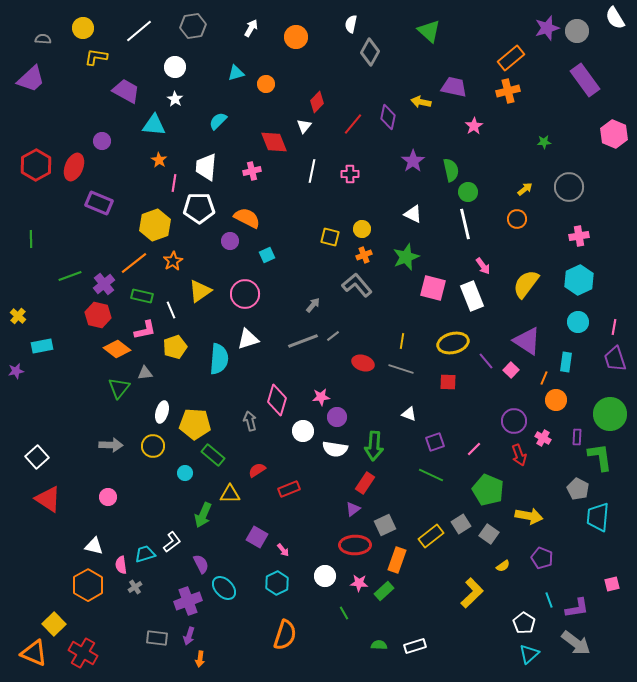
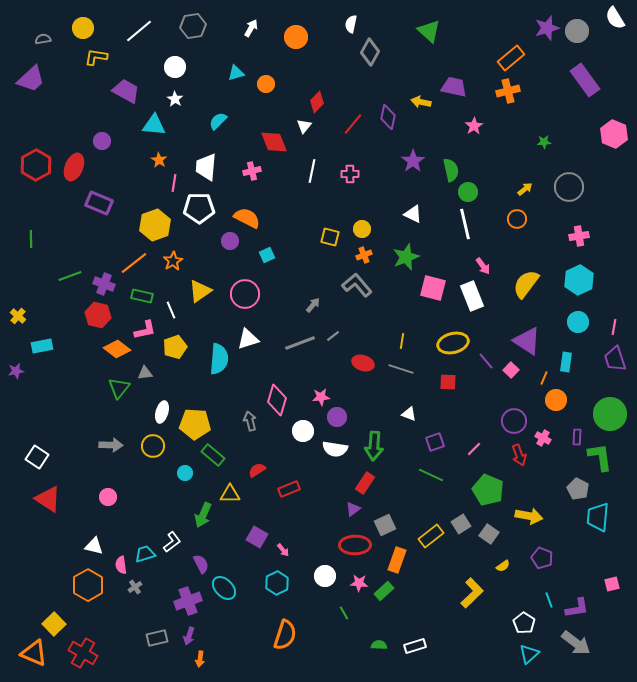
gray semicircle at (43, 39): rotated 14 degrees counterclockwise
purple cross at (104, 284): rotated 30 degrees counterclockwise
gray line at (303, 341): moved 3 px left, 2 px down
white square at (37, 457): rotated 15 degrees counterclockwise
gray rectangle at (157, 638): rotated 20 degrees counterclockwise
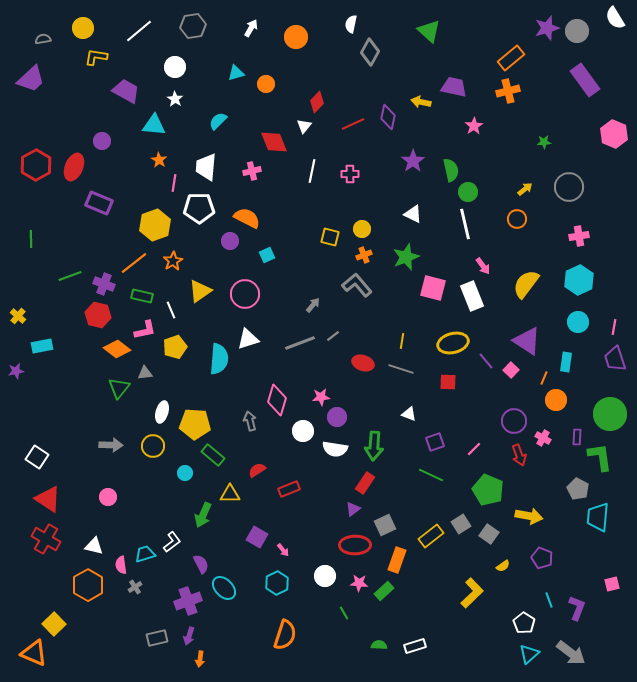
red line at (353, 124): rotated 25 degrees clockwise
purple L-shape at (577, 608): rotated 60 degrees counterclockwise
gray arrow at (576, 643): moved 5 px left, 10 px down
red cross at (83, 653): moved 37 px left, 114 px up
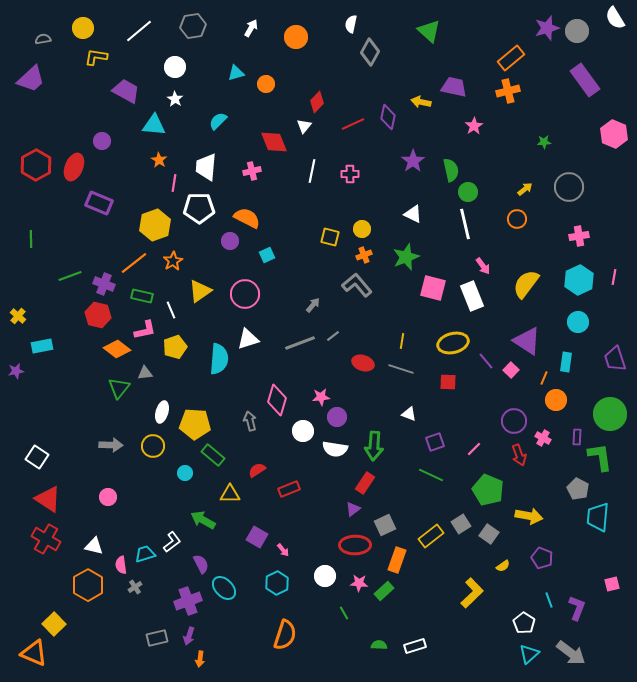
pink line at (614, 327): moved 50 px up
green arrow at (203, 515): moved 5 px down; rotated 95 degrees clockwise
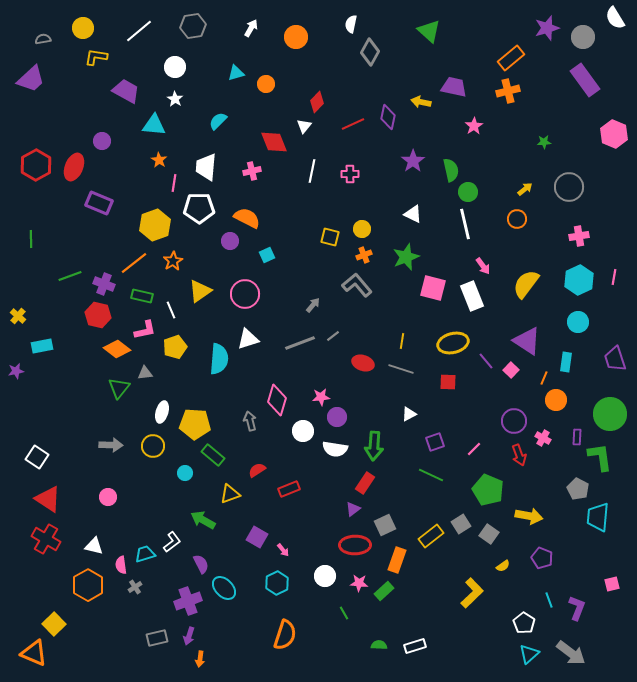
gray circle at (577, 31): moved 6 px right, 6 px down
white triangle at (409, 414): rotated 49 degrees counterclockwise
yellow triangle at (230, 494): rotated 20 degrees counterclockwise
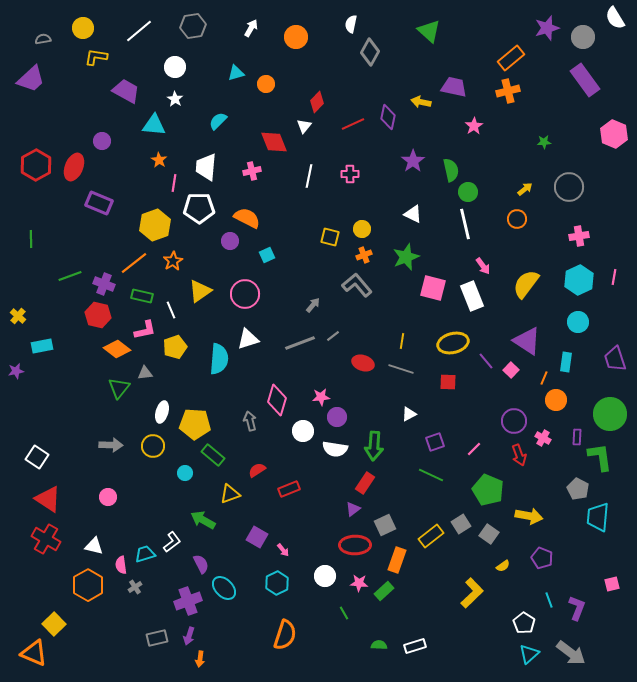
white line at (312, 171): moved 3 px left, 5 px down
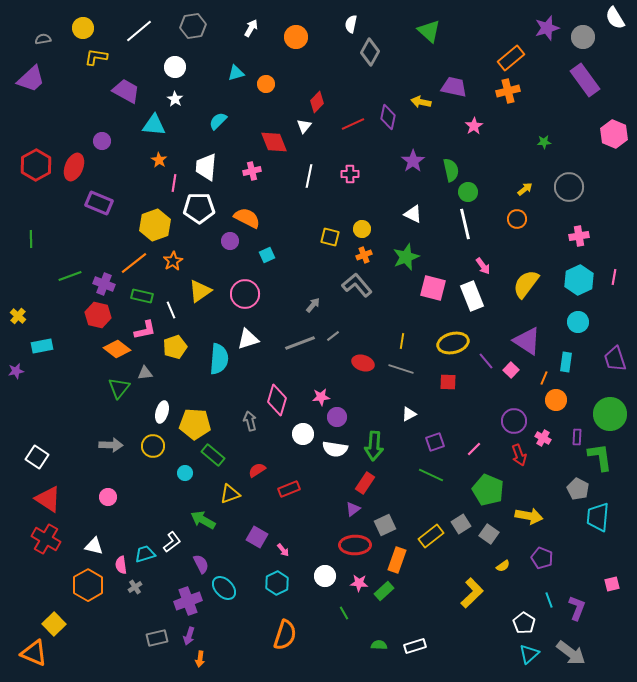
white circle at (303, 431): moved 3 px down
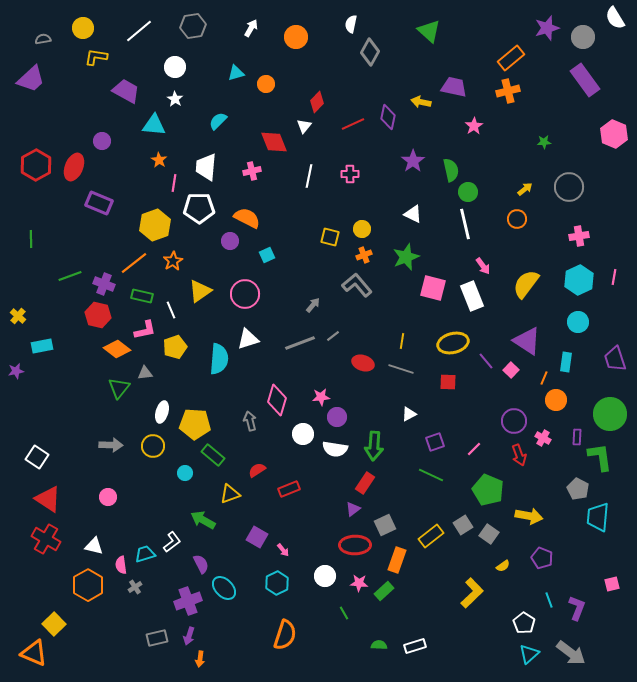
gray square at (461, 524): moved 2 px right, 1 px down
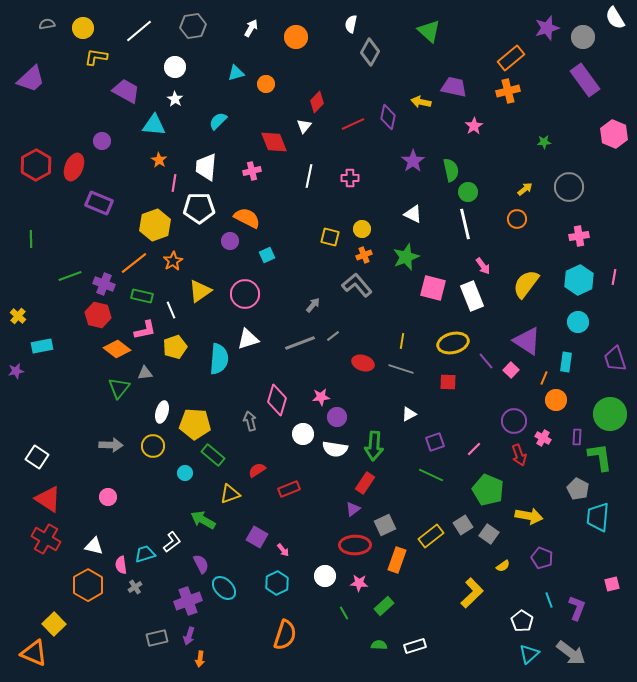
gray semicircle at (43, 39): moved 4 px right, 15 px up
pink cross at (350, 174): moved 4 px down
green rectangle at (384, 591): moved 15 px down
white pentagon at (524, 623): moved 2 px left, 2 px up
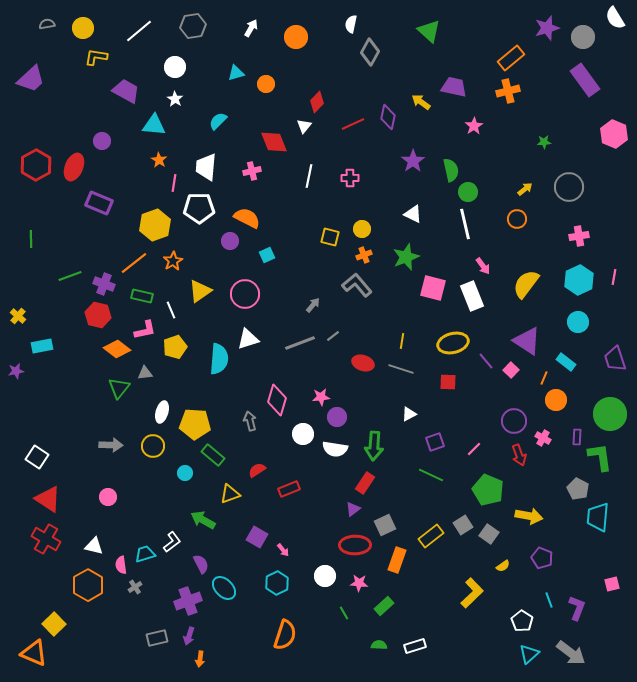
yellow arrow at (421, 102): rotated 24 degrees clockwise
cyan rectangle at (566, 362): rotated 60 degrees counterclockwise
